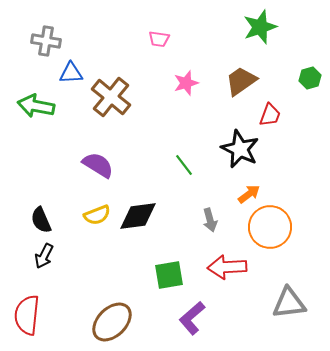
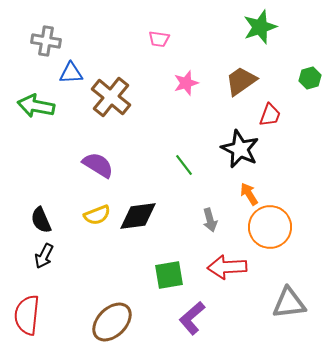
orange arrow: rotated 85 degrees counterclockwise
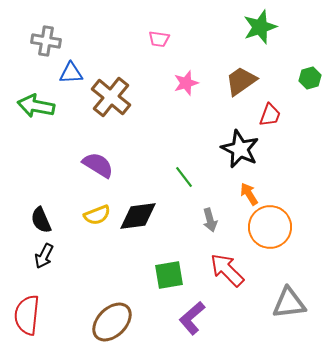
green line: moved 12 px down
red arrow: moved 3 px down; rotated 48 degrees clockwise
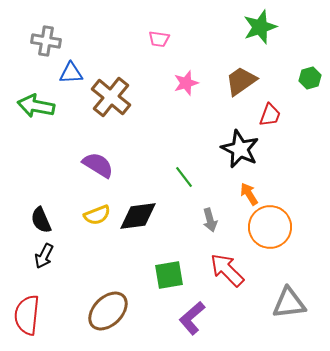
brown ellipse: moved 4 px left, 11 px up
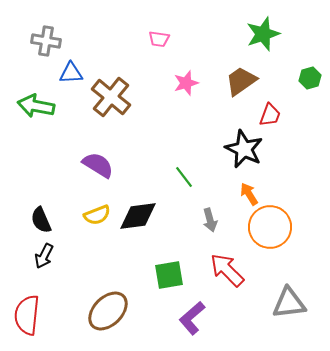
green star: moved 3 px right, 7 px down
black star: moved 4 px right
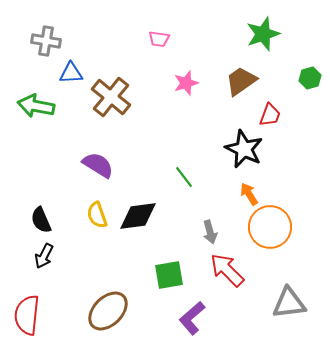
yellow semicircle: rotated 92 degrees clockwise
gray arrow: moved 12 px down
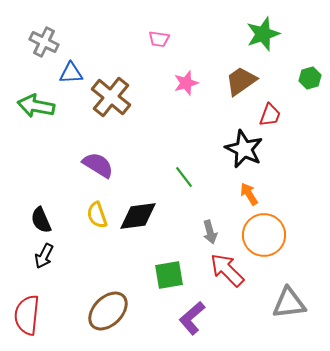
gray cross: moved 2 px left, 1 px down; rotated 16 degrees clockwise
orange circle: moved 6 px left, 8 px down
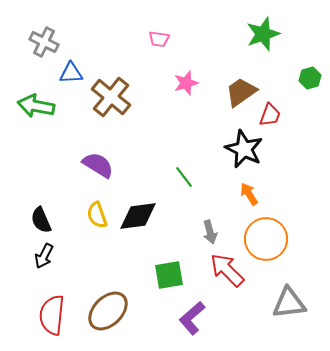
brown trapezoid: moved 11 px down
orange circle: moved 2 px right, 4 px down
red semicircle: moved 25 px right
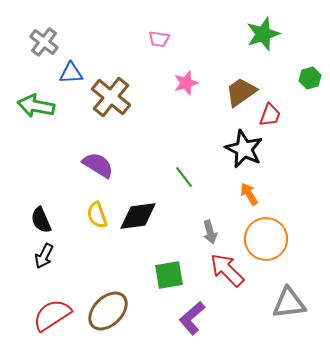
gray cross: rotated 12 degrees clockwise
red semicircle: rotated 51 degrees clockwise
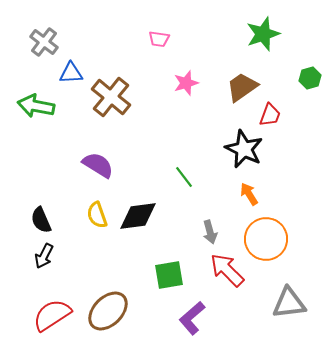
brown trapezoid: moved 1 px right, 5 px up
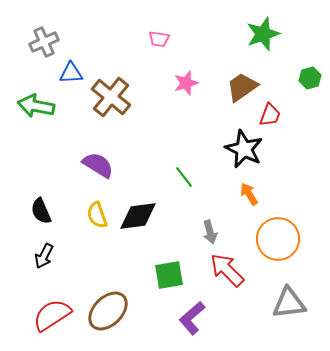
gray cross: rotated 28 degrees clockwise
black semicircle: moved 9 px up
orange circle: moved 12 px right
